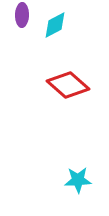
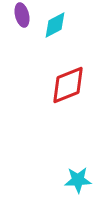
purple ellipse: rotated 15 degrees counterclockwise
red diamond: rotated 63 degrees counterclockwise
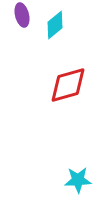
cyan diamond: rotated 12 degrees counterclockwise
red diamond: rotated 6 degrees clockwise
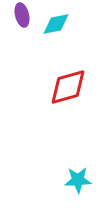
cyan diamond: moved 1 px right, 1 px up; rotated 28 degrees clockwise
red diamond: moved 2 px down
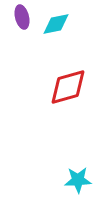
purple ellipse: moved 2 px down
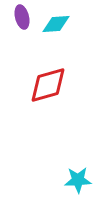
cyan diamond: rotated 8 degrees clockwise
red diamond: moved 20 px left, 2 px up
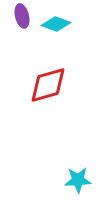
purple ellipse: moved 1 px up
cyan diamond: rotated 24 degrees clockwise
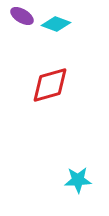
purple ellipse: rotated 45 degrees counterclockwise
red diamond: moved 2 px right
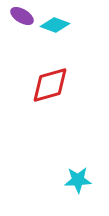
cyan diamond: moved 1 px left, 1 px down
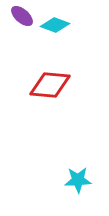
purple ellipse: rotated 10 degrees clockwise
red diamond: rotated 21 degrees clockwise
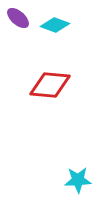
purple ellipse: moved 4 px left, 2 px down
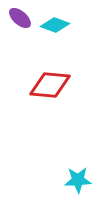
purple ellipse: moved 2 px right
